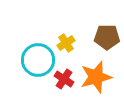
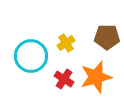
cyan circle: moved 7 px left, 4 px up
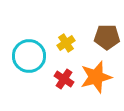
cyan circle: moved 2 px left
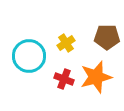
red cross: rotated 12 degrees counterclockwise
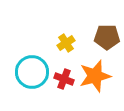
cyan circle: moved 3 px right, 16 px down
orange star: moved 1 px left, 1 px up
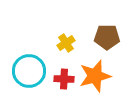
cyan circle: moved 3 px left, 1 px up
red cross: rotated 18 degrees counterclockwise
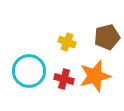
brown pentagon: rotated 15 degrees counterclockwise
yellow cross: moved 1 px right, 1 px up; rotated 36 degrees counterclockwise
red cross: rotated 12 degrees clockwise
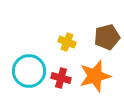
red cross: moved 3 px left, 1 px up
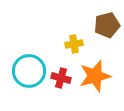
brown pentagon: moved 12 px up
yellow cross: moved 7 px right, 2 px down; rotated 30 degrees counterclockwise
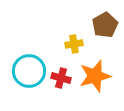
brown pentagon: moved 2 px left; rotated 15 degrees counterclockwise
